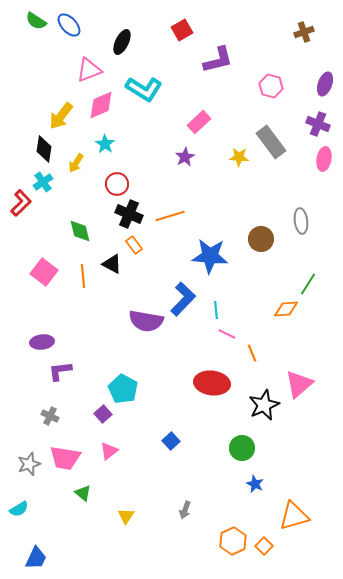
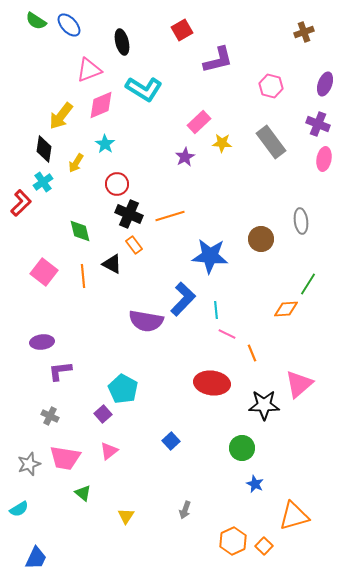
black ellipse at (122, 42): rotated 40 degrees counterclockwise
yellow star at (239, 157): moved 17 px left, 14 px up
black star at (264, 405): rotated 24 degrees clockwise
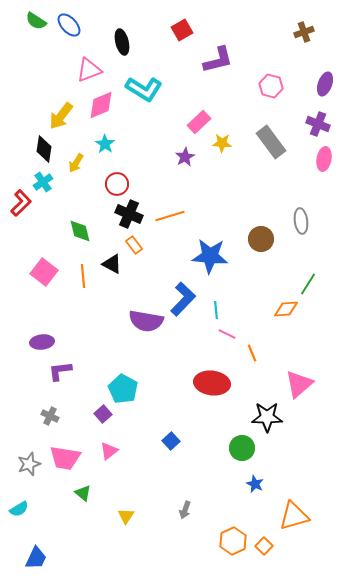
black star at (264, 405): moved 3 px right, 12 px down
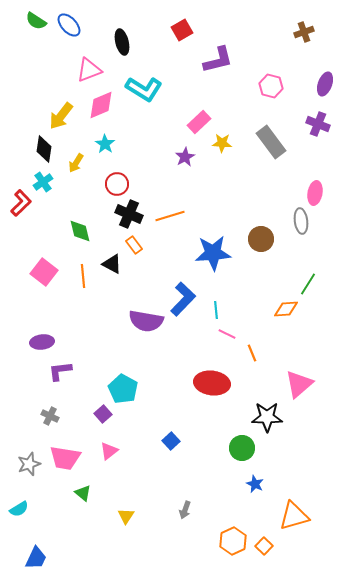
pink ellipse at (324, 159): moved 9 px left, 34 px down
blue star at (210, 256): moved 3 px right, 3 px up; rotated 9 degrees counterclockwise
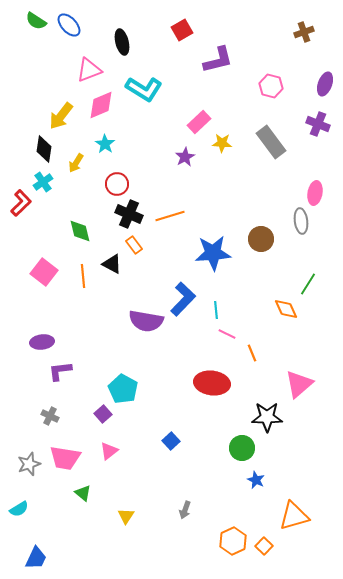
orange diamond at (286, 309): rotated 70 degrees clockwise
blue star at (255, 484): moved 1 px right, 4 px up
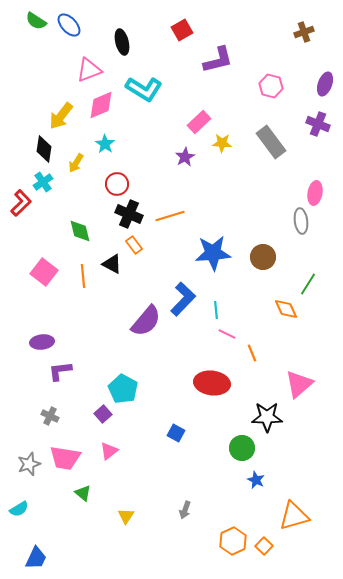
brown circle at (261, 239): moved 2 px right, 18 px down
purple semicircle at (146, 321): rotated 60 degrees counterclockwise
blue square at (171, 441): moved 5 px right, 8 px up; rotated 18 degrees counterclockwise
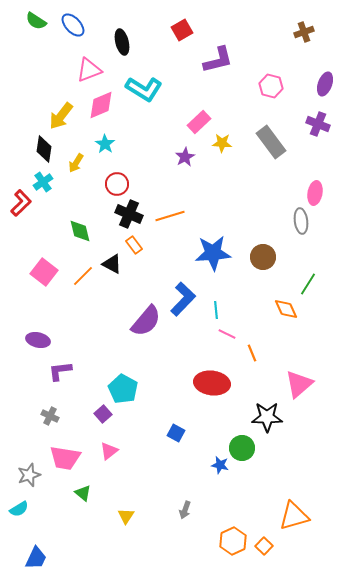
blue ellipse at (69, 25): moved 4 px right
orange line at (83, 276): rotated 50 degrees clockwise
purple ellipse at (42, 342): moved 4 px left, 2 px up; rotated 20 degrees clockwise
gray star at (29, 464): moved 11 px down
blue star at (256, 480): moved 36 px left, 15 px up; rotated 12 degrees counterclockwise
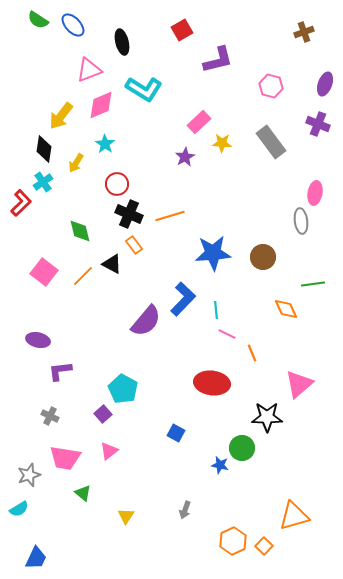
green semicircle at (36, 21): moved 2 px right, 1 px up
green line at (308, 284): moved 5 px right; rotated 50 degrees clockwise
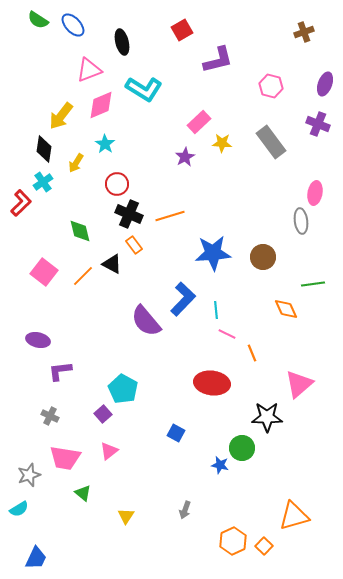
purple semicircle at (146, 321): rotated 100 degrees clockwise
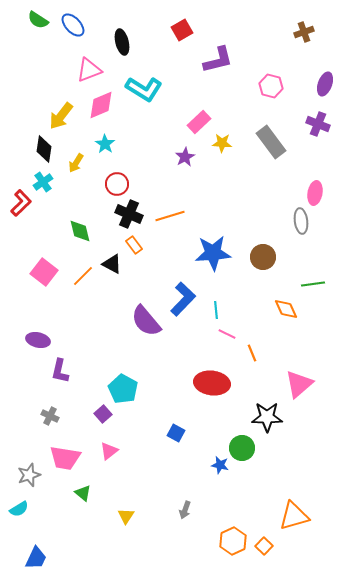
purple L-shape at (60, 371): rotated 70 degrees counterclockwise
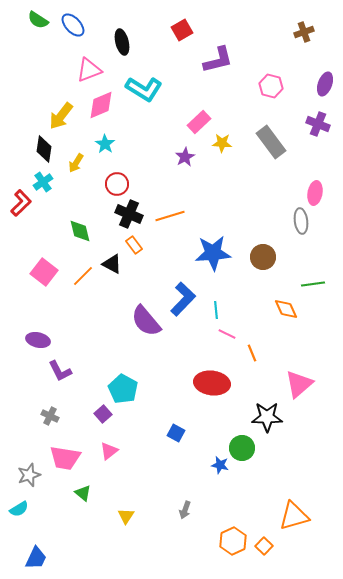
purple L-shape at (60, 371): rotated 40 degrees counterclockwise
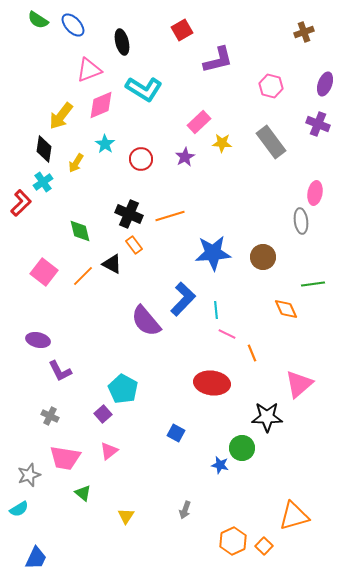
red circle at (117, 184): moved 24 px right, 25 px up
